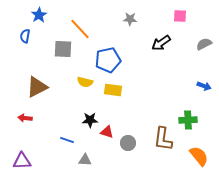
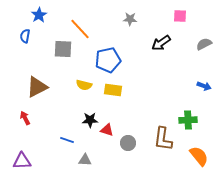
yellow semicircle: moved 1 px left, 3 px down
red arrow: rotated 56 degrees clockwise
red triangle: moved 2 px up
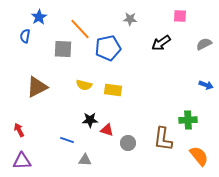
blue star: moved 2 px down
blue pentagon: moved 12 px up
blue arrow: moved 2 px right, 1 px up
red arrow: moved 6 px left, 12 px down
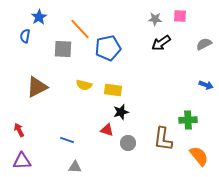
gray star: moved 25 px right
black star: moved 31 px right, 8 px up; rotated 14 degrees counterclockwise
gray triangle: moved 10 px left, 7 px down
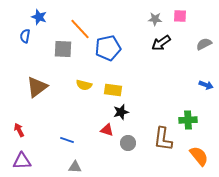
blue star: rotated 21 degrees counterclockwise
brown triangle: rotated 10 degrees counterclockwise
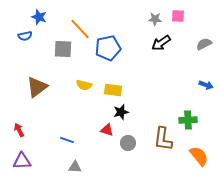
pink square: moved 2 px left
blue semicircle: rotated 112 degrees counterclockwise
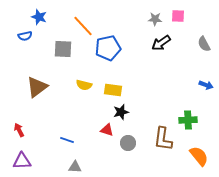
orange line: moved 3 px right, 3 px up
gray semicircle: rotated 91 degrees counterclockwise
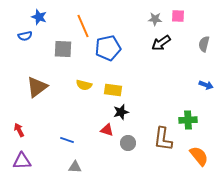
orange line: rotated 20 degrees clockwise
gray semicircle: rotated 42 degrees clockwise
